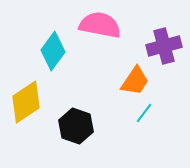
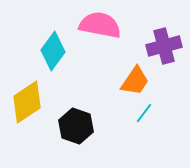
yellow diamond: moved 1 px right
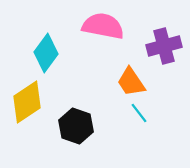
pink semicircle: moved 3 px right, 1 px down
cyan diamond: moved 7 px left, 2 px down
orange trapezoid: moved 4 px left, 1 px down; rotated 112 degrees clockwise
cyan line: moved 5 px left; rotated 75 degrees counterclockwise
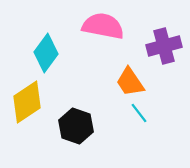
orange trapezoid: moved 1 px left
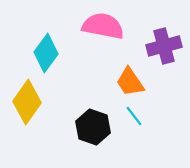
yellow diamond: rotated 21 degrees counterclockwise
cyan line: moved 5 px left, 3 px down
black hexagon: moved 17 px right, 1 px down
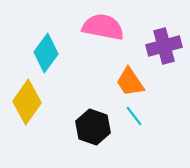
pink semicircle: moved 1 px down
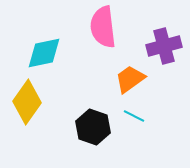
pink semicircle: rotated 108 degrees counterclockwise
cyan diamond: moved 2 px left; rotated 42 degrees clockwise
orange trapezoid: moved 3 px up; rotated 88 degrees clockwise
cyan line: rotated 25 degrees counterclockwise
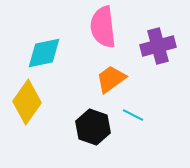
purple cross: moved 6 px left
orange trapezoid: moved 19 px left
cyan line: moved 1 px left, 1 px up
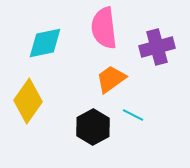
pink semicircle: moved 1 px right, 1 px down
purple cross: moved 1 px left, 1 px down
cyan diamond: moved 1 px right, 10 px up
yellow diamond: moved 1 px right, 1 px up
black hexagon: rotated 12 degrees clockwise
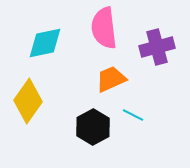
orange trapezoid: rotated 12 degrees clockwise
